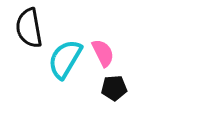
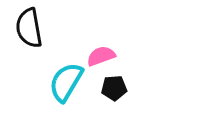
pink semicircle: moved 2 px left, 3 px down; rotated 84 degrees counterclockwise
cyan semicircle: moved 1 px right, 23 px down
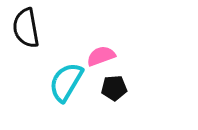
black semicircle: moved 3 px left
